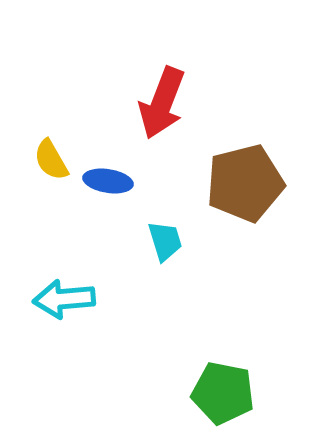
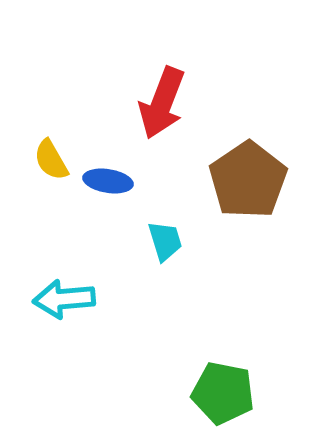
brown pentagon: moved 3 px right, 3 px up; rotated 20 degrees counterclockwise
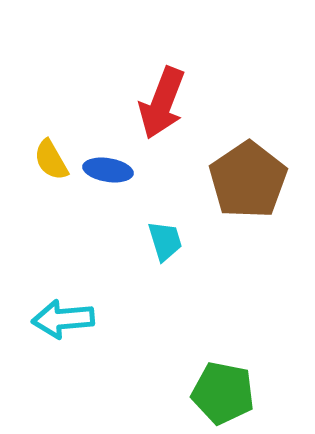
blue ellipse: moved 11 px up
cyan arrow: moved 1 px left, 20 px down
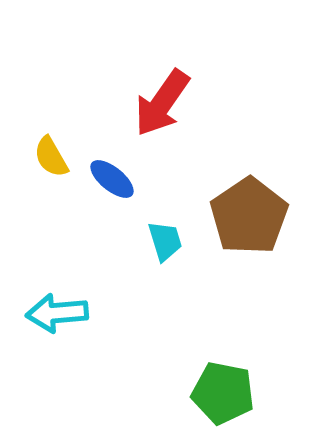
red arrow: rotated 14 degrees clockwise
yellow semicircle: moved 3 px up
blue ellipse: moved 4 px right, 9 px down; rotated 30 degrees clockwise
brown pentagon: moved 1 px right, 36 px down
cyan arrow: moved 6 px left, 6 px up
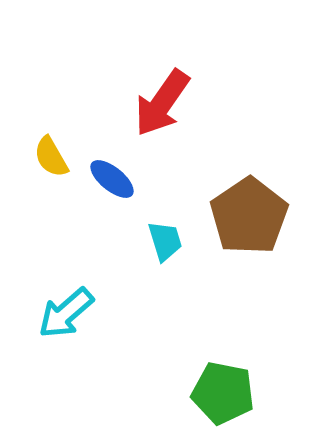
cyan arrow: moved 9 px right; rotated 36 degrees counterclockwise
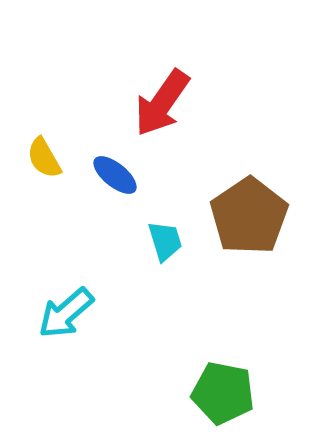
yellow semicircle: moved 7 px left, 1 px down
blue ellipse: moved 3 px right, 4 px up
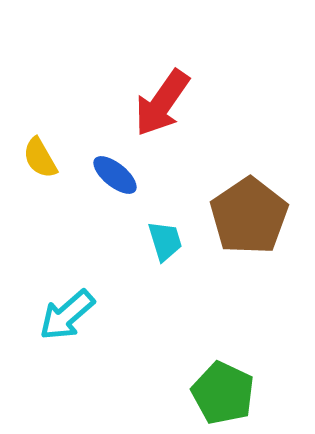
yellow semicircle: moved 4 px left
cyan arrow: moved 1 px right, 2 px down
green pentagon: rotated 14 degrees clockwise
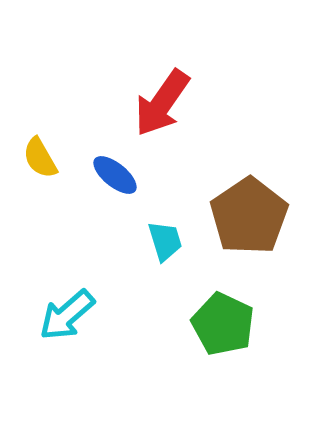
green pentagon: moved 69 px up
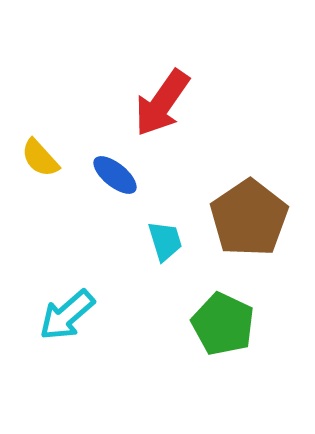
yellow semicircle: rotated 12 degrees counterclockwise
brown pentagon: moved 2 px down
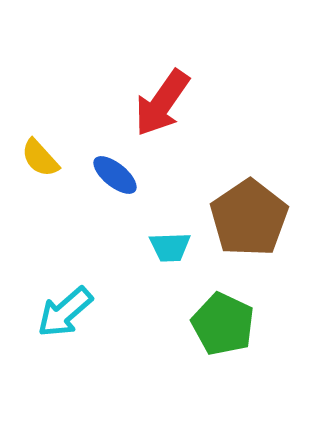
cyan trapezoid: moved 5 px right, 6 px down; rotated 105 degrees clockwise
cyan arrow: moved 2 px left, 3 px up
